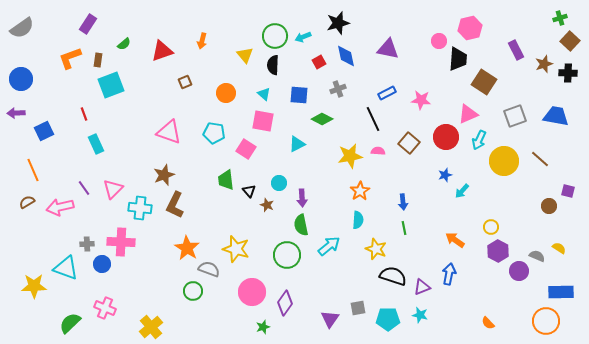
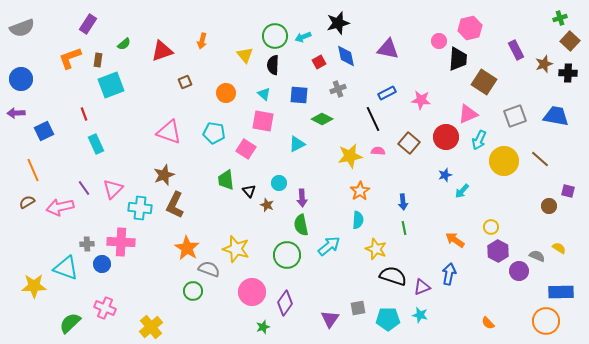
gray semicircle at (22, 28): rotated 15 degrees clockwise
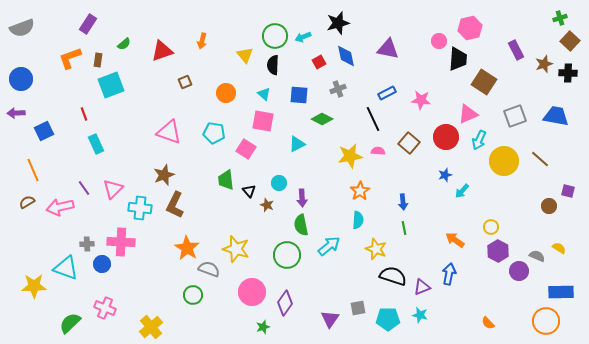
green circle at (193, 291): moved 4 px down
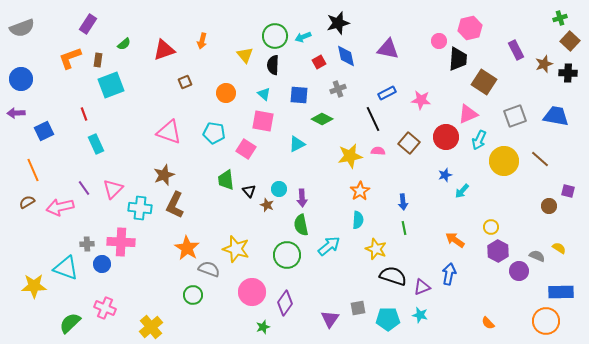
red triangle at (162, 51): moved 2 px right, 1 px up
cyan circle at (279, 183): moved 6 px down
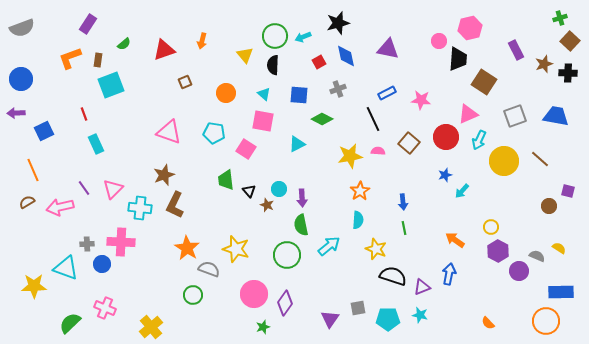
pink circle at (252, 292): moved 2 px right, 2 px down
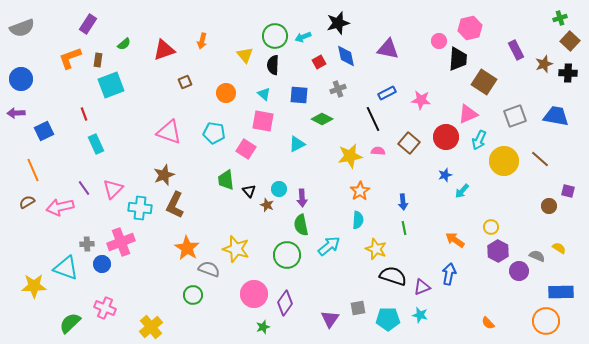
pink cross at (121, 242): rotated 24 degrees counterclockwise
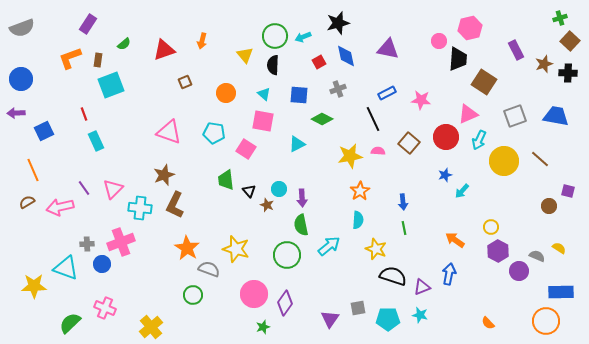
cyan rectangle at (96, 144): moved 3 px up
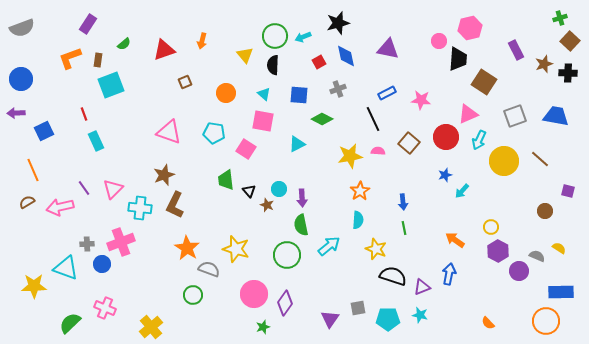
brown circle at (549, 206): moved 4 px left, 5 px down
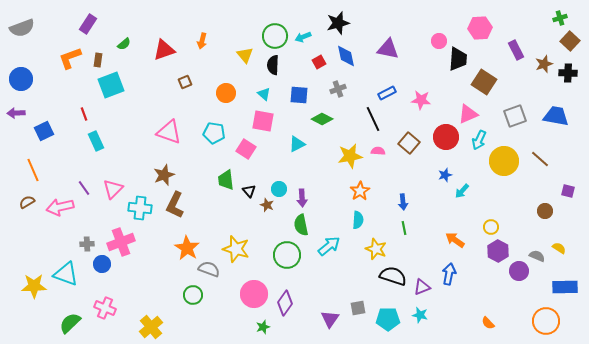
pink hexagon at (470, 28): moved 10 px right; rotated 10 degrees clockwise
cyan triangle at (66, 268): moved 6 px down
blue rectangle at (561, 292): moved 4 px right, 5 px up
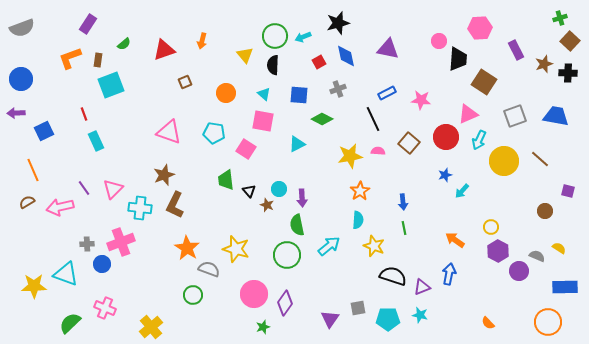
green semicircle at (301, 225): moved 4 px left
yellow star at (376, 249): moved 2 px left, 3 px up
orange circle at (546, 321): moved 2 px right, 1 px down
